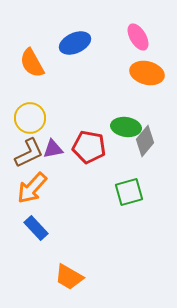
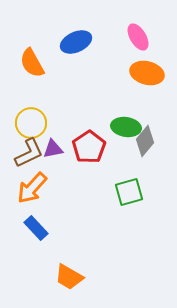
blue ellipse: moved 1 px right, 1 px up
yellow circle: moved 1 px right, 5 px down
red pentagon: rotated 28 degrees clockwise
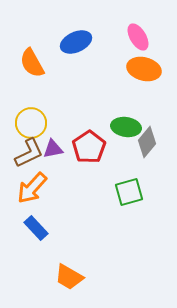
orange ellipse: moved 3 px left, 4 px up
gray diamond: moved 2 px right, 1 px down
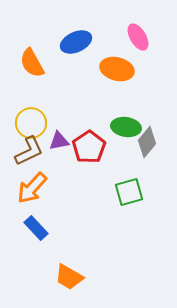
orange ellipse: moved 27 px left
purple triangle: moved 6 px right, 8 px up
brown L-shape: moved 2 px up
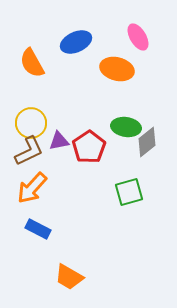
gray diamond: rotated 12 degrees clockwise
blue rectangle: moved 2 px right, 1 px down; rotated 20 degrees counterclockwise
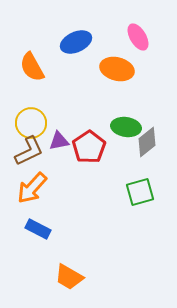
orange semicircle: moved 4 px down
green square: moved 11 px right
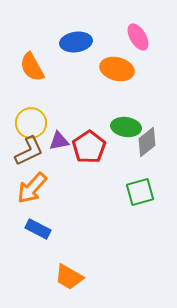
blue ellipse: rotated 16 degrees clockwise
